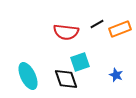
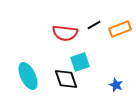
black line: moved 3 px left, 1 px down
red semicircle: moved 1 px left, 1 px down
blue star: moved 10 px down
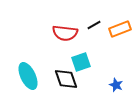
cyan square: moved 1 px right
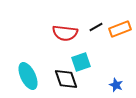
black line: moved 2 px right, 2 px down
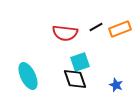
cyan square: moved 1 px left
black diamond: moved 9 px right
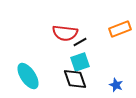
black line: moved 16 px left, 15 px down
cyan ellipse: rotated 8 degrees counterclockwise
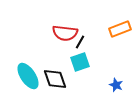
black line: rotated 32 degrees counterclockwise
black diamond: moved 20 px left
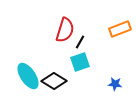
red semicircle: moved 3 px up; rotated 80 degrees counterclockwise
black diamond: moved 1 px left, 2 px down; rotated 40 degrees counterclockwise
blue star: moved 1 px left, 1 px up; rotated 16 degrees counterclockwise
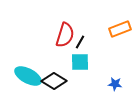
red semicircle: moved 5 px down
cyan square: rotated 18 degrees clockwise
cyan ellipse: rotated 28 degrees counterclockwise
